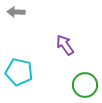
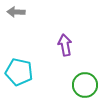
purple arrow: rotated 25 degrees clockwise
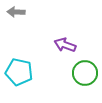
purple arrow: rotated 60 degrees counterclockwise
green circle: moved 12 px up
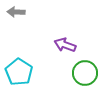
cyan pentagon: rotated 20 degrees clockwise
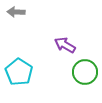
purple arrow: rotated 10 degrees clockwise
green circle: moved 1 px up
